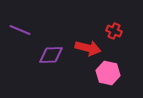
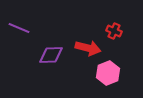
purple line: moved 1 px left, 2 px up
pink hexagon: rotated 25 degrees clockwise
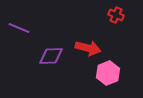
red cross: moved 2 px right, 16 px up
purple diamond: moved 1 px down
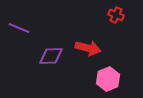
pink hexagon: moved 6 px down
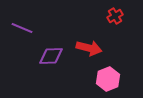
red cross: moved 1 px left, 1 px down; rotated 35 degrees clockwise
purple line: moved 3 px right
red arrow: moved 1 px right
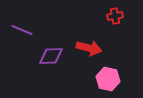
red cross: rotated 21 degrees clockwise
purple line: moved 2 px down
pink hexagon: rotated 25 degrees counterclockwise
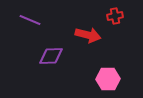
purple line: moved 8 px right, 10 px up
red arrow: moved 1 px left, 13 px up
pink hexagon: rotated 15 degrees counterclockwise
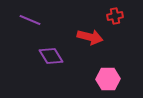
red arrow: moved 2 px right, 2 px down
purple diamond: rotated 60 degrees clockwise
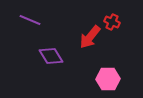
red cross: moved 3 px left, 6 px down; rotated 35 degrees clockwise
red arrow: rotated 115 degrees clockwise
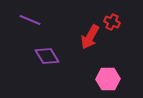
red arrow: rotated 10 degrees counterclockwise
purple diamond: moved 4 px left
